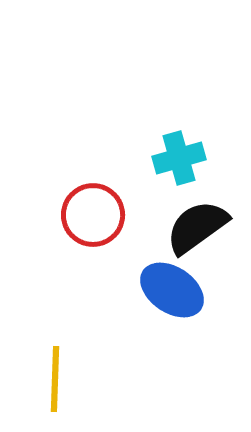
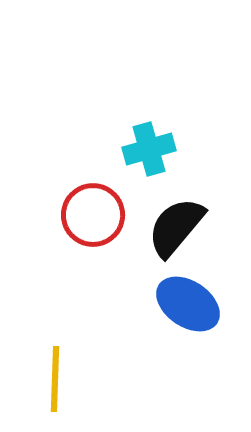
cyan cross: moved 30 px left, 9 px up
black semicircle: moved 21 px left; rotated 14 degrees counterclockwise
blue ellipse: moved 16 px right, 14 px down
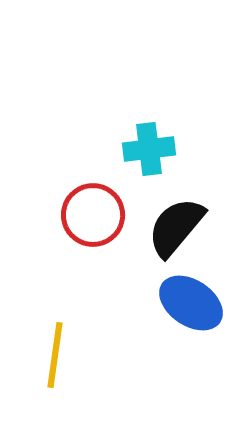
cyan cross: rotated 9 degrees clockwise
blue ellipse: moved 3 px right, 1 px up
yellow line: moved 24 px up; rotated 6 degrees clockwise
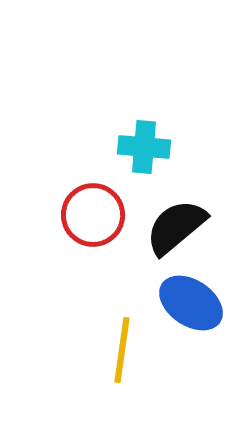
cyan cross: moved 5 px left, 2 px up; rotated 12 degrees clockwise
black semicircle: rotated 10 degrees clockwise
yellow line: moved 67 px right, 5 px up
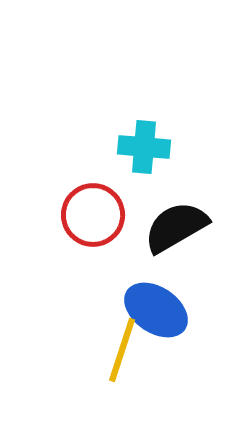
black semicircle: rotated 10 degrees clockwise
blue ellipse: moved 35 px left, 7 px down
yellow line: rotated 10 degrees clockwise
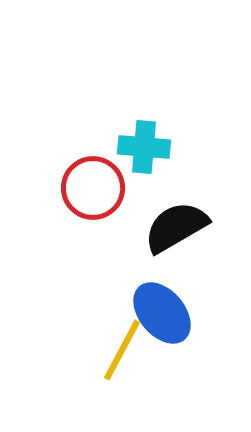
red circle: moved 27 px up
blue ellipse: moved 6 px right, 3 px down; rotated 16 degrees clockwise
yellow line: rotated 10 degrees clockwise
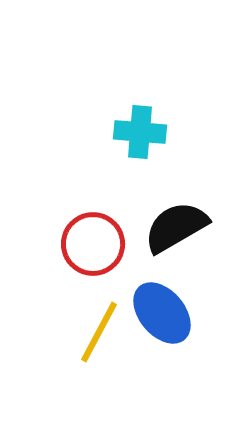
cyan cross: moved 4 px left, 15 px up
red circle: moved 56 px down
yellow line: moved 23 px left, 18 px up
